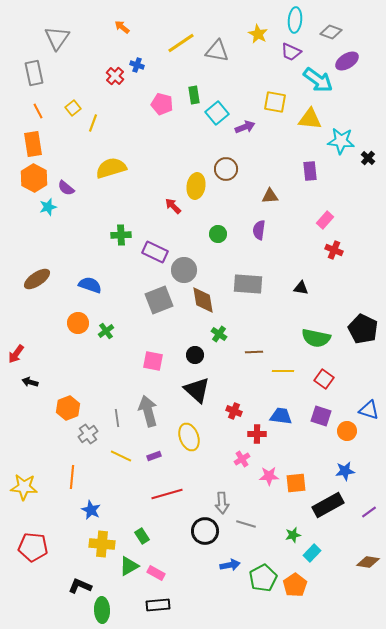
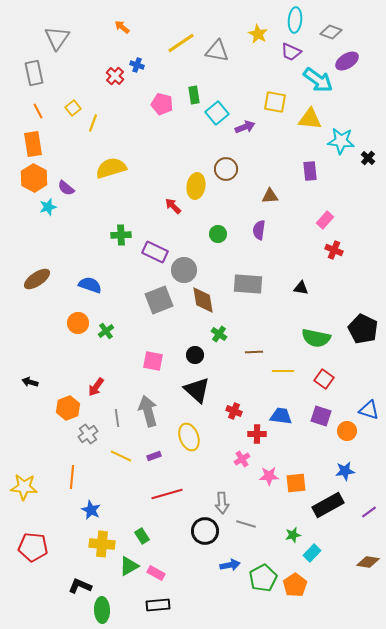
red arrow at (16, 354): moved 80 px right, 33 px down
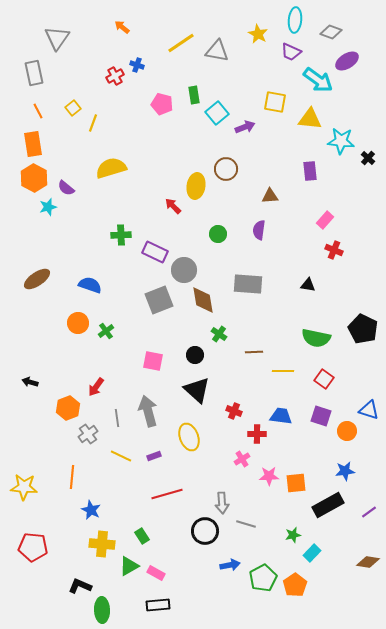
red cross at (115, 76): rotated 18 degrees clockwise
black triangle at (301, 288): moved 7 px right, 3 px up
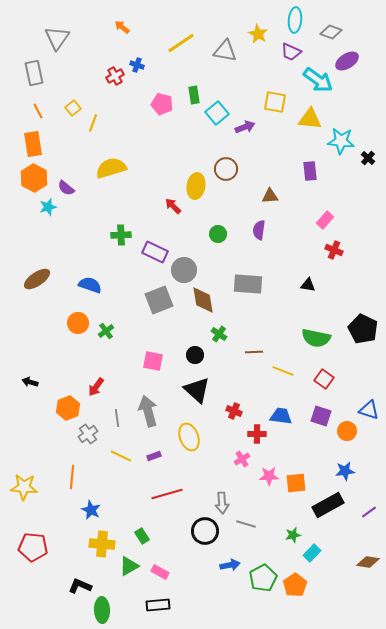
gray triangle at (217, 51): moved 8 px right
yellow line at (283, 371): rotated 20 degrees clockwise
pink rectangle at (156, 573): moved 4 px right, 1 px up
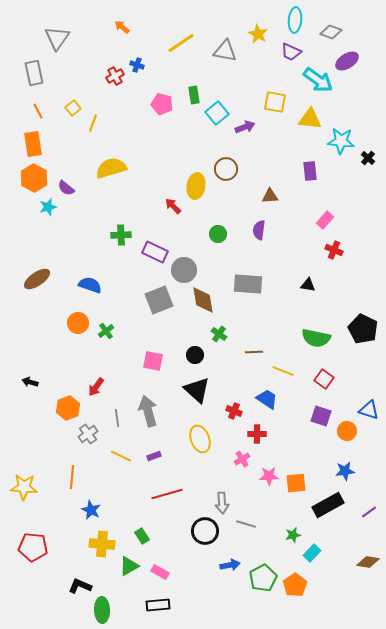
blue trapezoid at (281, 416): moved 14 px left, 17 px up; rotated 25 degrees clockwise
yellow ellipse at (189, 437): moved 11 px right, 2 px down
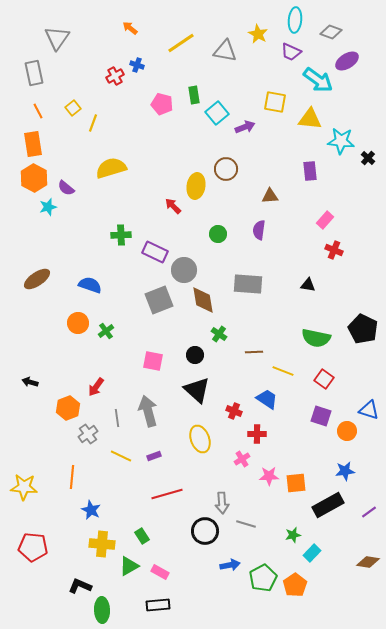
orange arrow at (122, 27): moved 8 px right, 1 px down
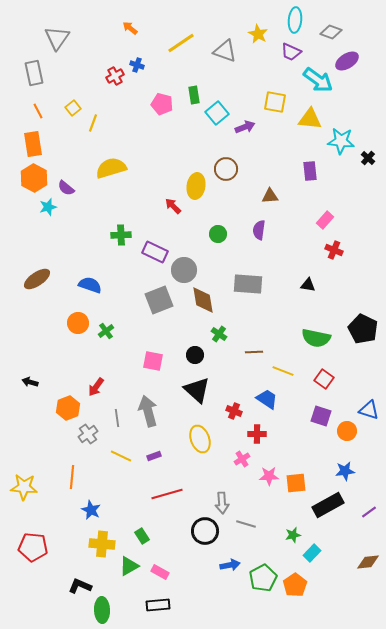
gray triangle at (225, 51): rotated 10 degrees clockwise
brown diamond at (368, 562): rotated 15 degrees counterclockwise
